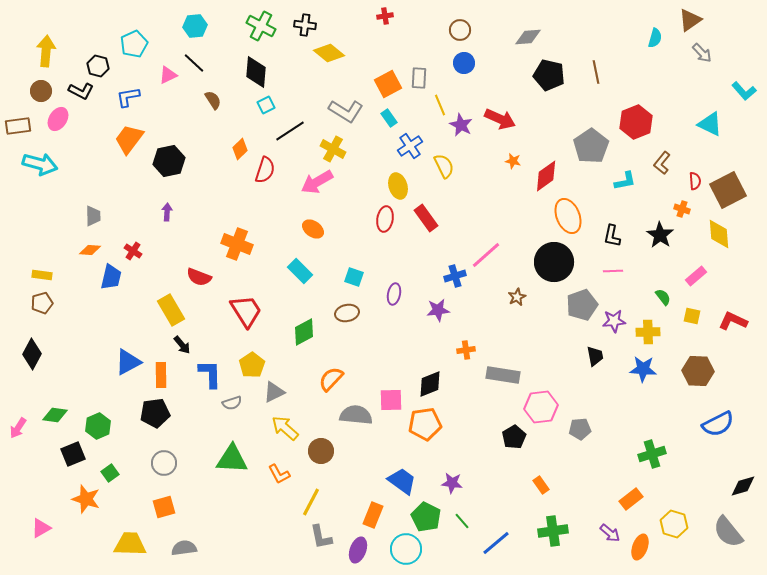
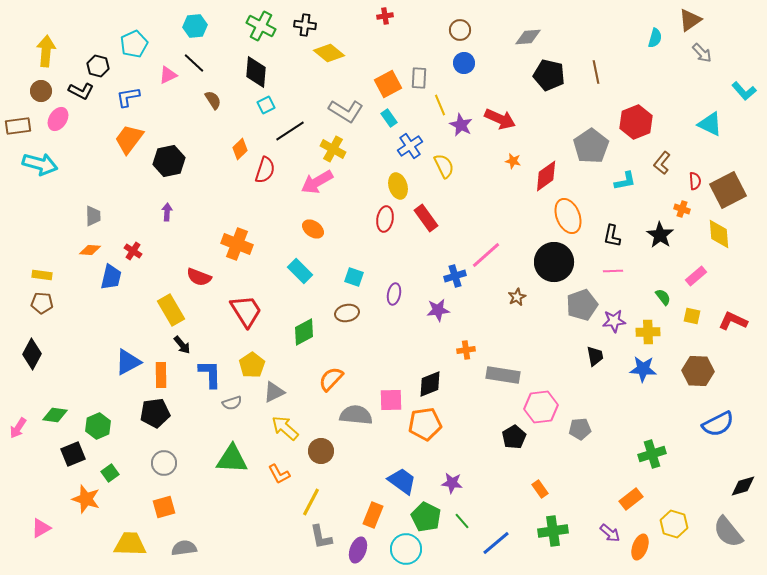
brown pentagon at (42, 303): rotated 20 degrees clockwise
orange rectangle at (541, 485): moved 1 px left, 4 px down
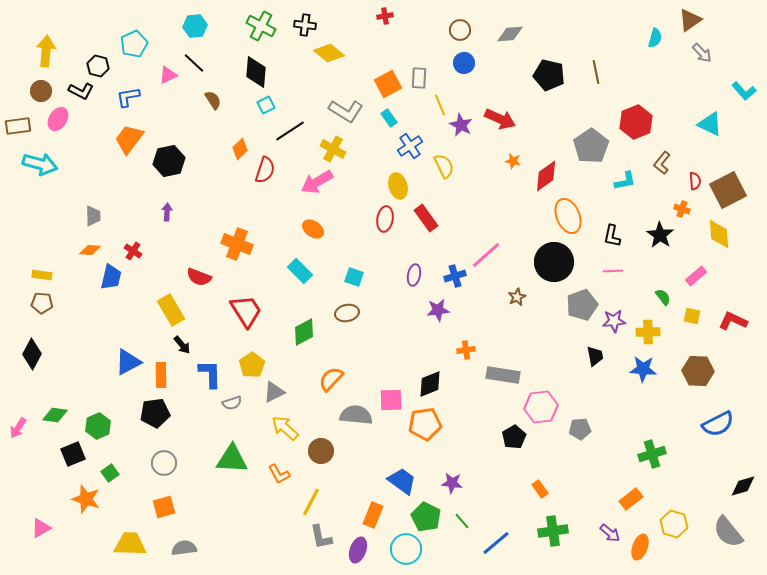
gray diamond at (528, 37): moved 18 px left, 3 px up
purple ellipse at (394, 294): moved 20 px right, 19 px up
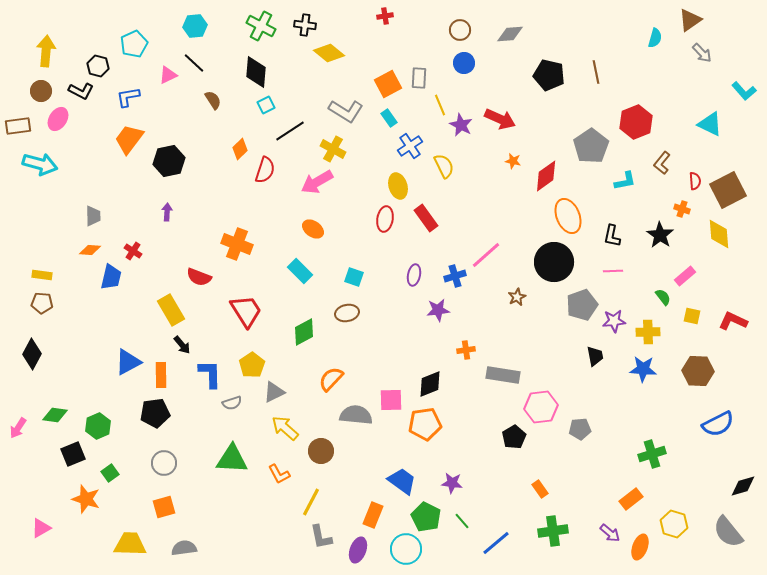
pink rectangle at (696, 276): moved 11 px left
